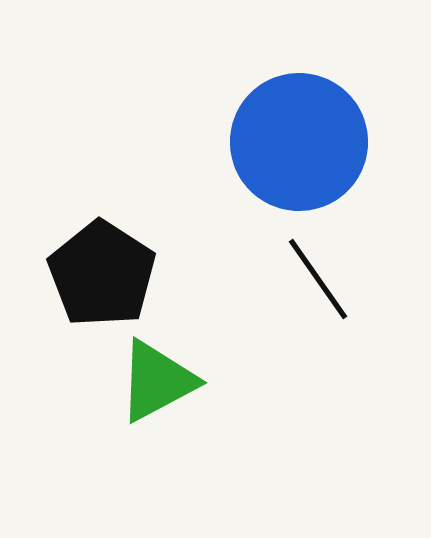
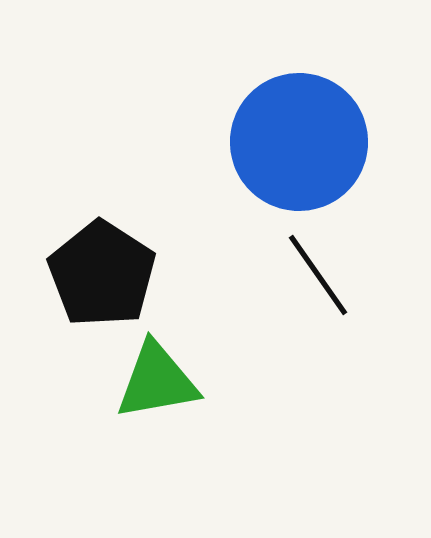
black line: moved 4 px up
green triangle: rotated 18 degrees clockwise
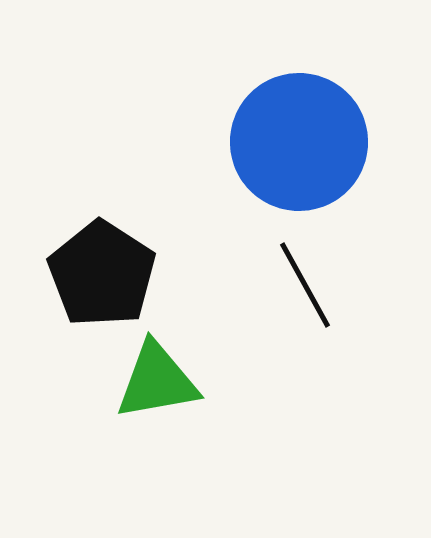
black line: moved 13 px left, 10 px down; rotated 6 degrees clockwise
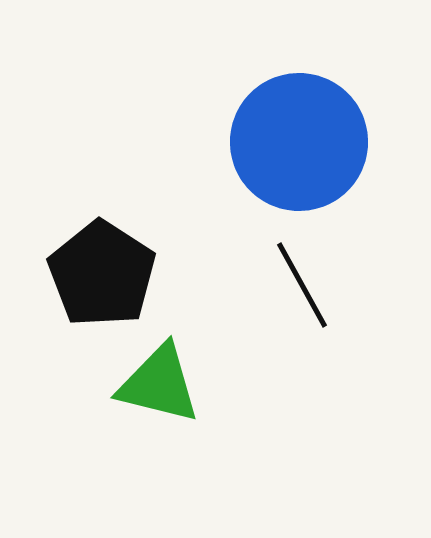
black line: moved 3 px left
green triangle: moved 2 px right, 3 px down; rotated 24 degrees clockwise
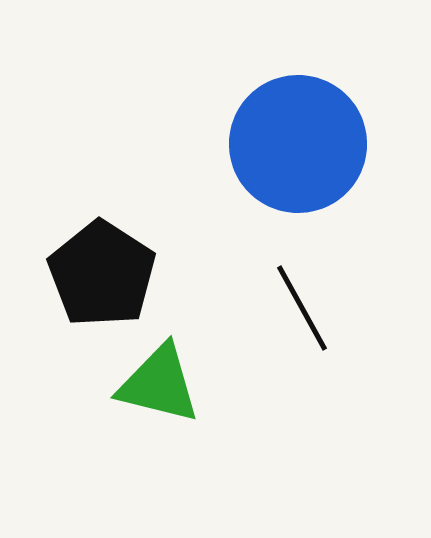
blue circle: moved 1 px left, 2 px down
black line: moved 23 px down
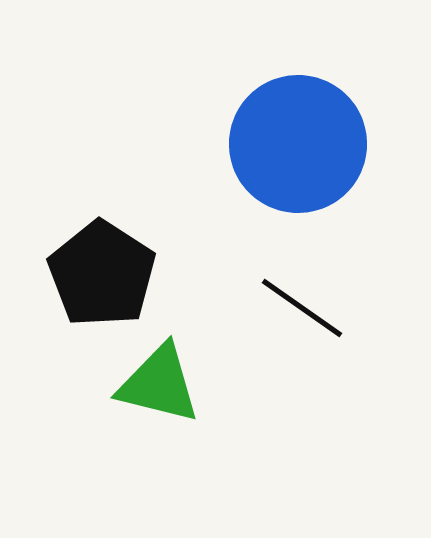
black line: rotated 26 degrees counterclockwise
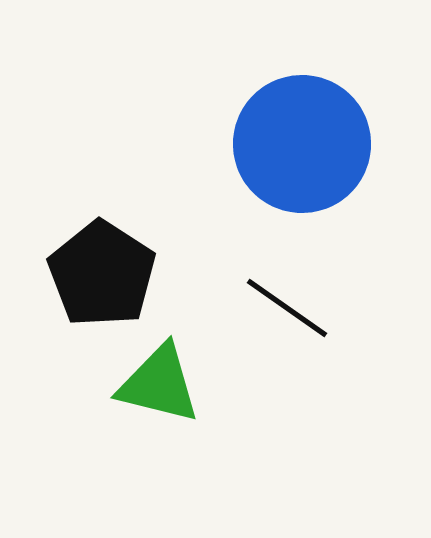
blue circle: moved 4 px right
black line: moved 15 px left
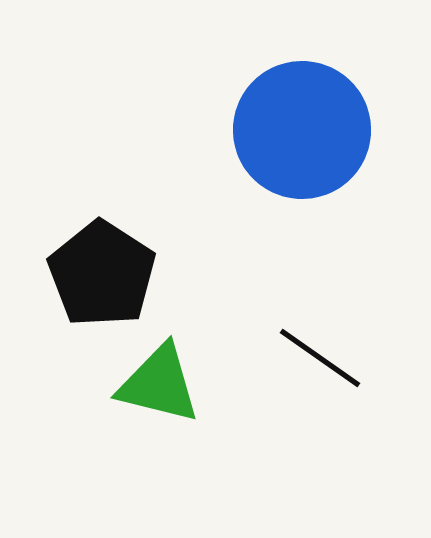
blue circle: moved 14 px up
black line: moved 33 px right, 50 px down
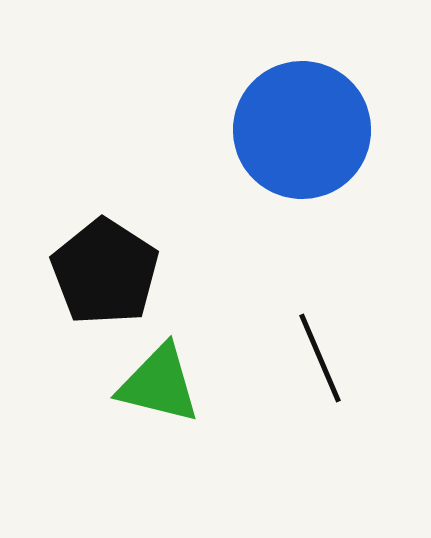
black pentagon: moved 3 px right, 2 px up
black line: rotated 32 degrees clockwise
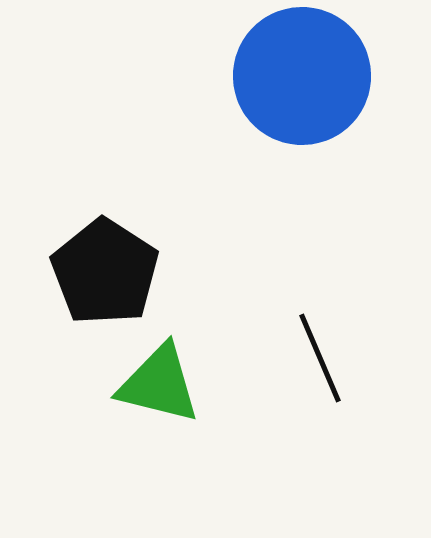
blue circle: moved 54 px up
